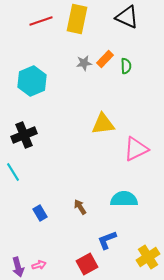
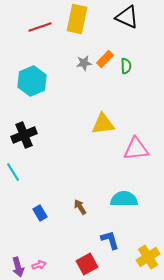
red line: moved 1 px left, 6 px down
pink triangle: rotated 20 degrees clockwise
blue L-shape: moved 3 px right; rotated 95 degrees clockwise
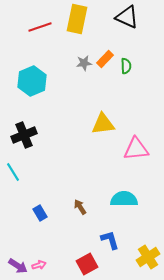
purple arrow: moved 1 px up; rotated 42 degrees counterclockwise
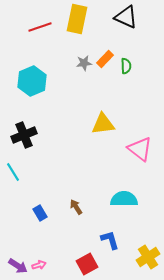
black triangle: moved 1 px left
pink triangle: moved 4 px right; rotated 44 degrees clockwise
brown arrow: moved 4 px left
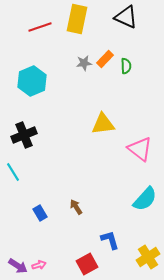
cyan semicircle: moved 21 px right; rotated 132 degrees clockwise
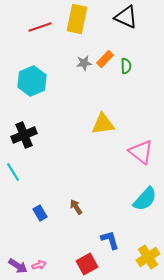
pink triangle: moved 1 px right, 3 px down
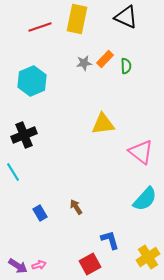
red square: moved 3 px right
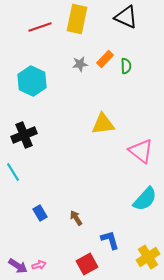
gray star: moved 4 px left, 1 px down
cyan hexagon: rotated 12 degrees counterclockwise
pink triangle: moved 1 px up
brown arrow: moved 11 px down
red square: moved 3 px left
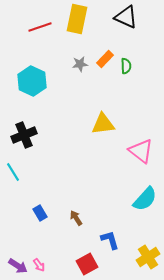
pink arrow: rotated 72 degrees clockwise
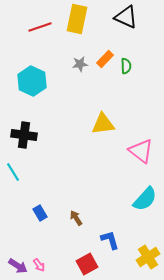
black cross: rotated 30 degrees clockwise
